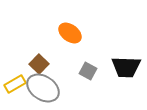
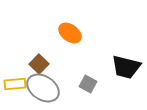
black trapezoid: rotated 12 degrees clockwise
gray square: moved 13 px down
yellow rectangle: rotated 25 degrees clockwise
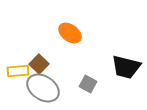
yellow rectangle: moved 3 px right, 13 px up
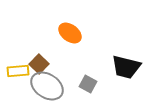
gray ellipse: moved 4 px right, 2 px up
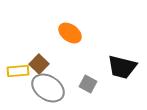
black trapezoid: moved 4 px left
gray ellipse: moved 1 px right, 2 px down
